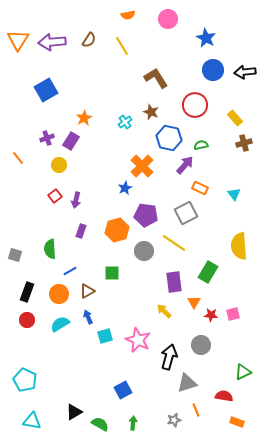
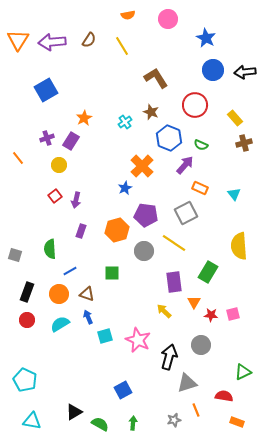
blue hexagon at (169, 138): rotated 10 degrees clockwise
green semicircle at (201, 145): rotated 144 degrees counterclockwise
brown triangle at (87, 291): moved 3 px down; rotated 49 degrees clockwise
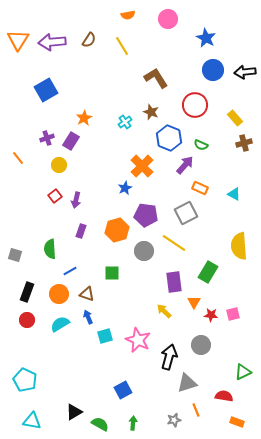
cyan triangle at (234, 194): rotated 24 degrees counterclockwise
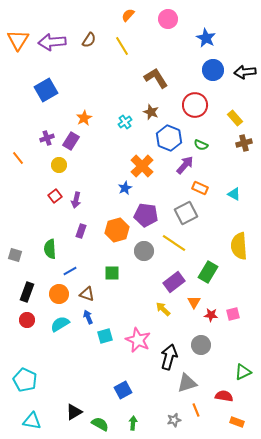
orange semicircle at (128, 15): rotated 144 degrees clockwise
purple rectangle at (174, 282): rotated 60 degrees clockwise
yellow arrow at (164, 311): moved 1 px left, 2 px up
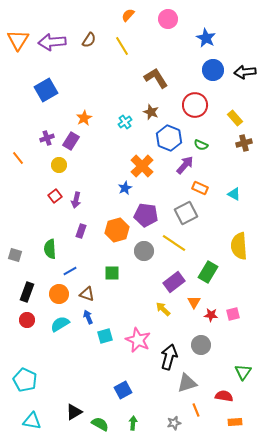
green triangle at (243, 372): rotated 30 degrees counterclockwise
gray star at (174, 420): moved 3 px down
orange rectangle at (237, 422): moved 2 px left; rotated 24 degrees counterclockwise
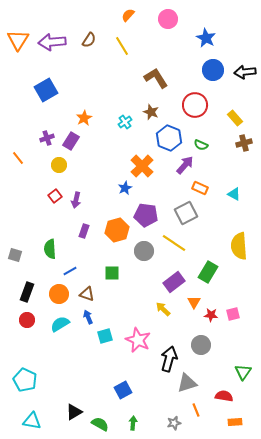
purple rectangle at (81, 231): moved 3 px right
black arrow at (169, 357): moved 2 px down
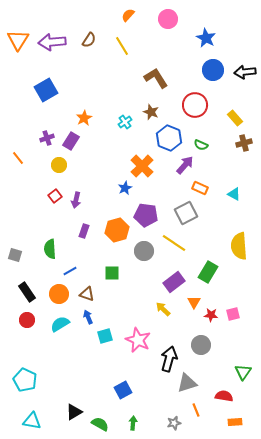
black rectangle at (27, 292): rotated 54 degrees counterclockwise
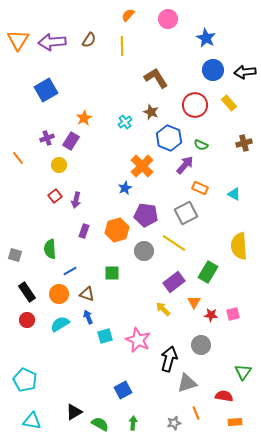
yellow line at (122, 46): rotated 30 degrees clockwise
yellow rectangle at (235, 118): moved 6 px left, 15 px up
orange line at (196, 410): moved 3 px down
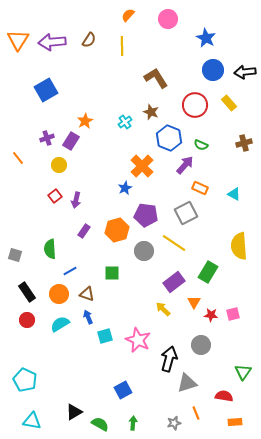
orange star at (84, 118): moved 1 px right, 3 px down
purple rectangle at (84, 231): rotated 16 degrees clockwise
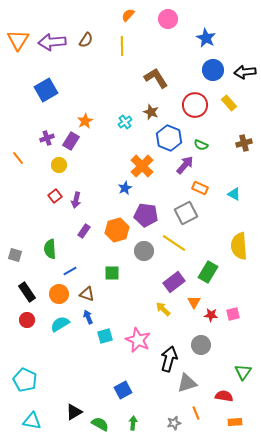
brown semicircle at (89, 40): moved 3 px left
